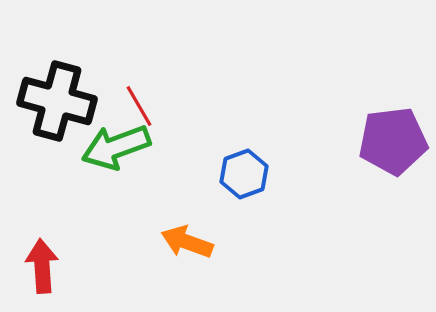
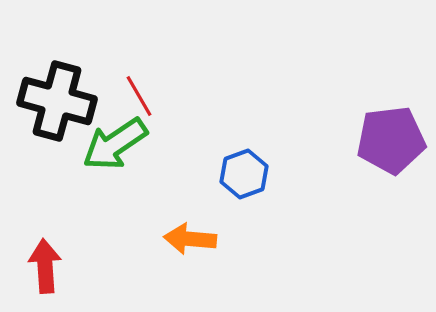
red line: moved 10 px up
purple pentagon: moved 2 px left, 1 px up
green arrow: moved 1 px left, 3 px up; rotated 14 degrees counterclockwise
orange arrow: moved 3 px right, 3 px up; rotated 15 degrees counterclockwise
red arrow: moved 3 px right
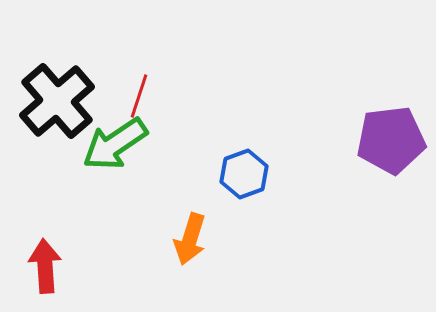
red line: rotated 48 degrees clockwise
black cross: rotated 34 degrees clockwise
orange arrow: rotated 78 degrees counterclockwise
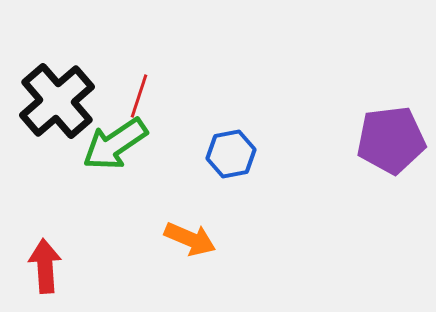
blue hexagon: moved 13 px left, 20 px up; rotated 9 degrees clockwise
orange arrow: rotated 84 degrees counterclockwise
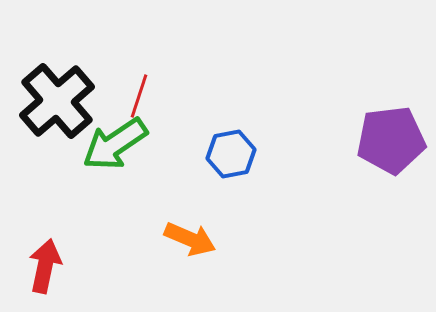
red arrow: rotated 16 degrees clockwise
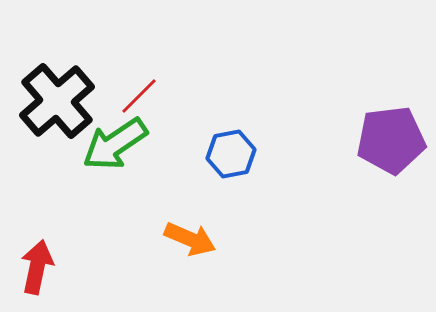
red line: rotated 27 degrees clockwise
red arrow: moved 8 px left, 1 px down
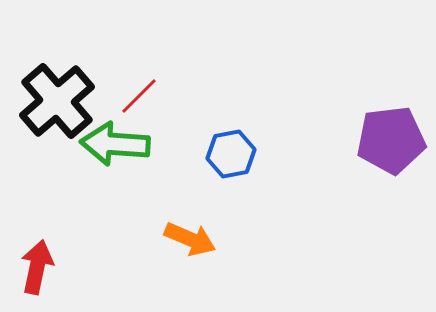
green arrow: rotated 38 degrees clockwise
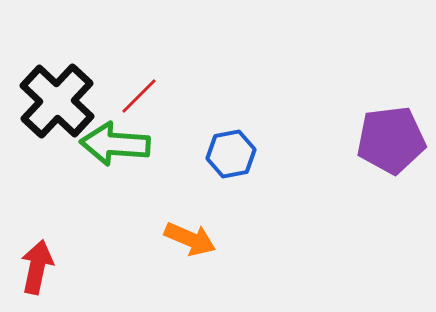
black cross: rotated 6 degrees counterclockwise
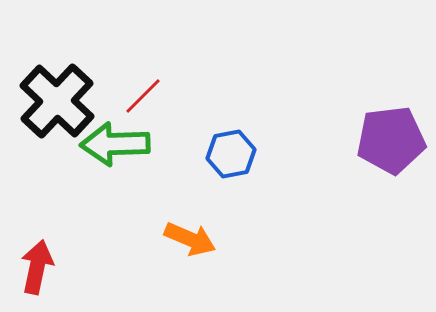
red line: moved 4 px right
green arrow: rotated 6 degrees counterclockwise
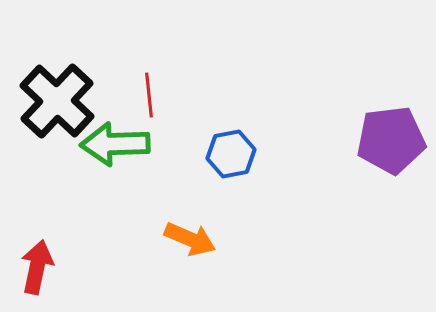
red line: moved 6 px right, 1 px up; rotated 51 degrees counterclockwise
